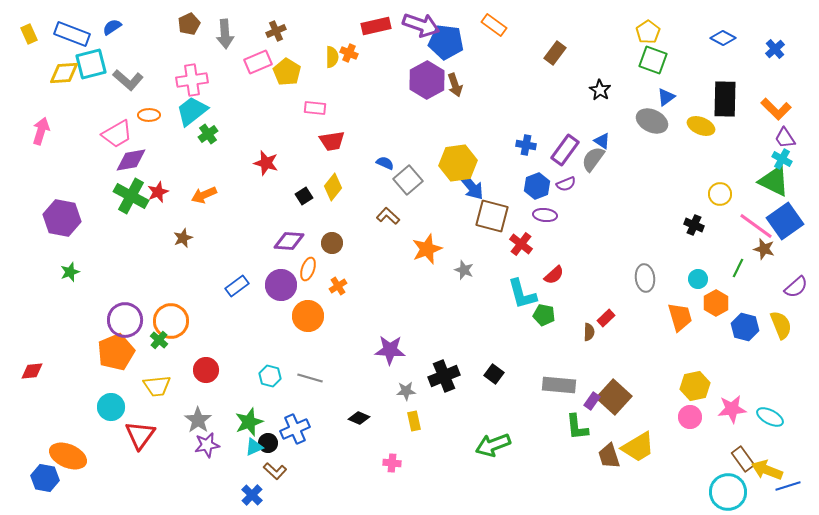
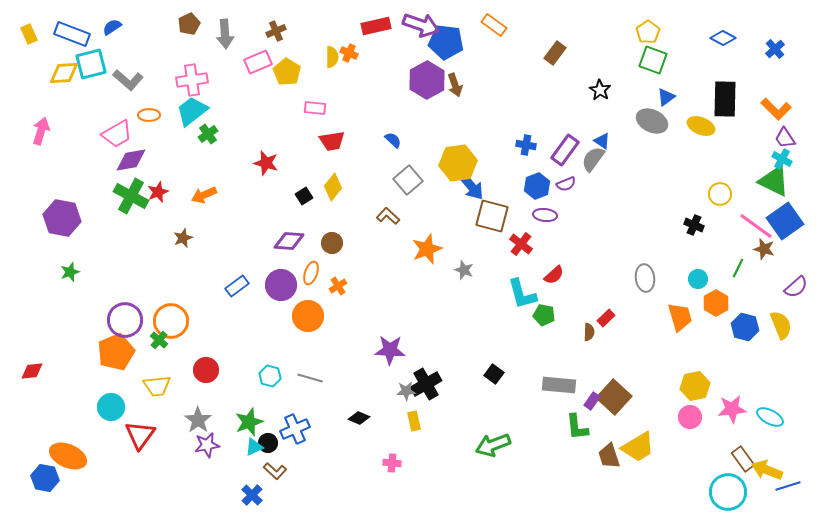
blue semicircle at (385, 163): moved 8 px right, 23 px up; rotated 18 degrees clockwise
orange ellipse at (308, 269): moved 3 px right, 4 px down
black cross at (444, 376): moved 18 px left, 8 px down; rotated 8 degrees counterclockwise
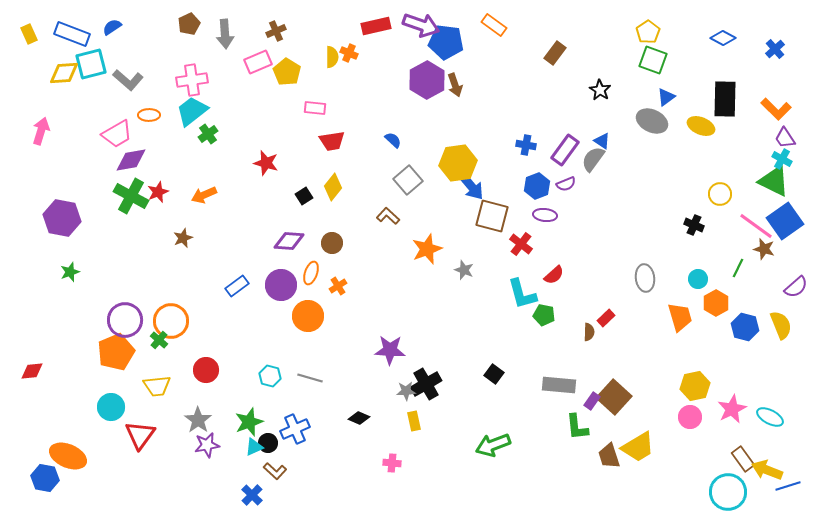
pink star at (732, 409): rotated 20 degrees counterclockwise
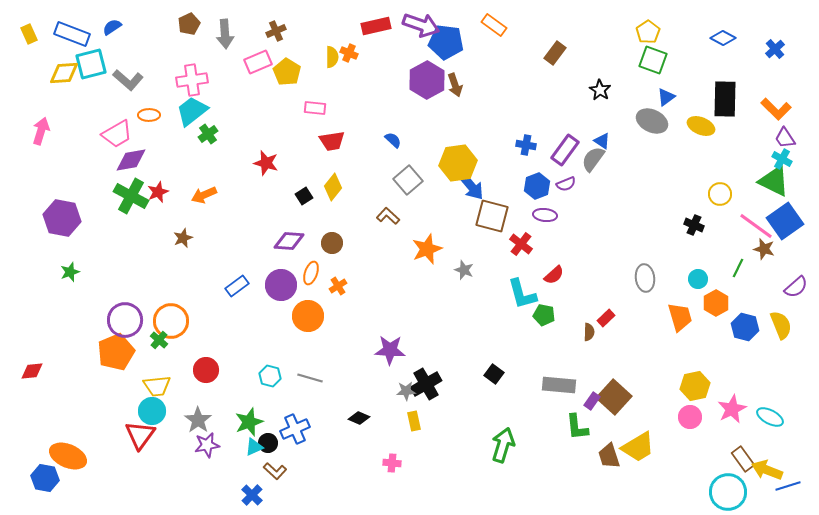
cyan circle at (111, 407): moved 41 px right, 4 px down
green arrow at (493, 445): moved 10 px right; rotated 128 degrees clockwise
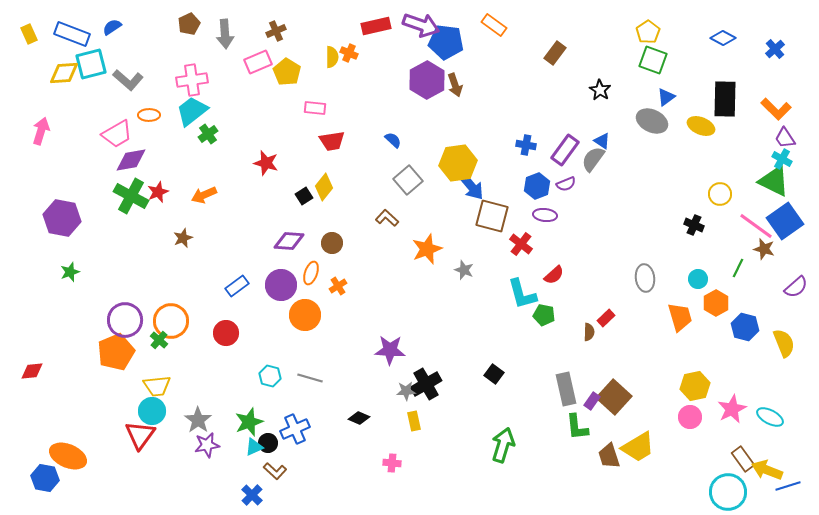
yellow diamond at (333, 187): moved 9 px left
brown L-shape at (388, 216): moved 1 px left, 2 px down
orange circle at (308, 316): moved 3 px left, 1 px up
yellow semicircle at (781, 325): moved 3 px right, 18 px down
red circle at (206, 370): moved 20 px right, 37 px up
gray rectangle at (559, 385): moved 7 px right, 4 px down; rotated 72 degrees clockwise
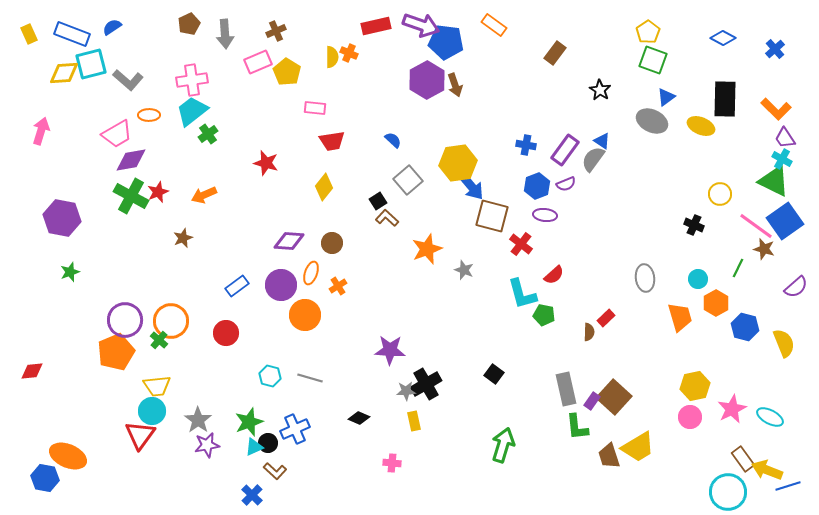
black square at (304, 196): moved 74 px right, 5 px down
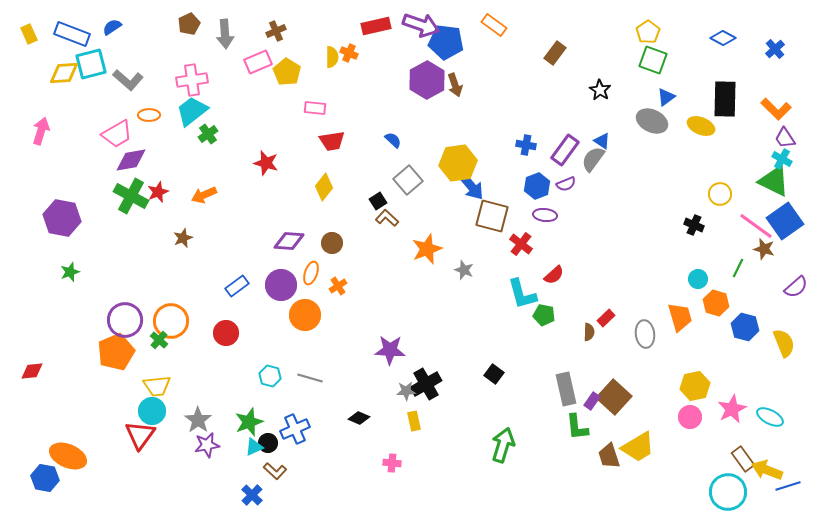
gray ellipse at (645, 278): moved 56 px down
orange hexagon at (716, 303): rotated 15 degrees counterclockwise
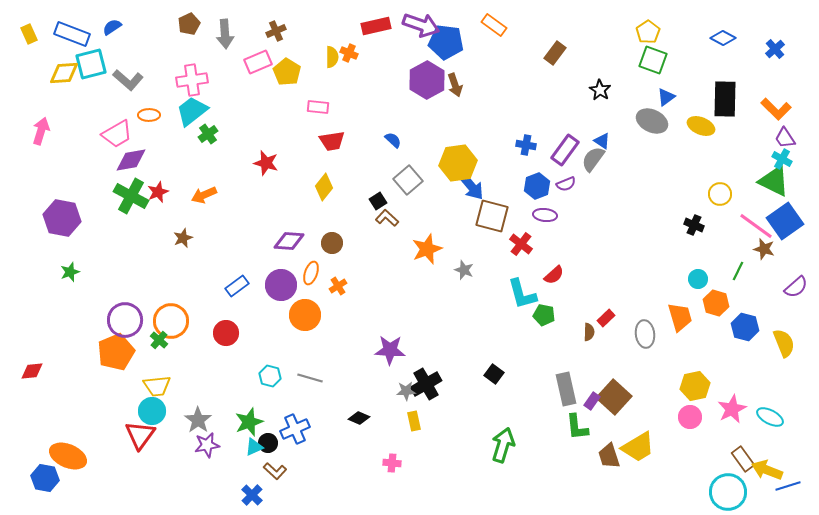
pink rectangle at (315, 108): moved 3 px right, 1 px up
green line at (738, 268): moved 3 px down
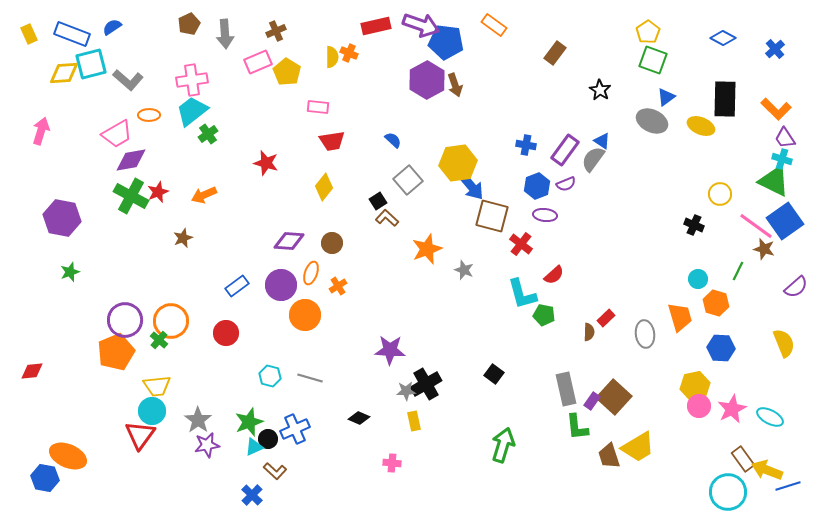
cyan cross at (782, 159): rotated 12 degrees counterclockwise
blue hexagon at (745, 327): moved 24 px left, 21 px down; rotated 12 degrees counterclockwise
pink circle at (690, 417): moved 9 px right, 11 px up
black circle at (268, 443): moved 4 px up
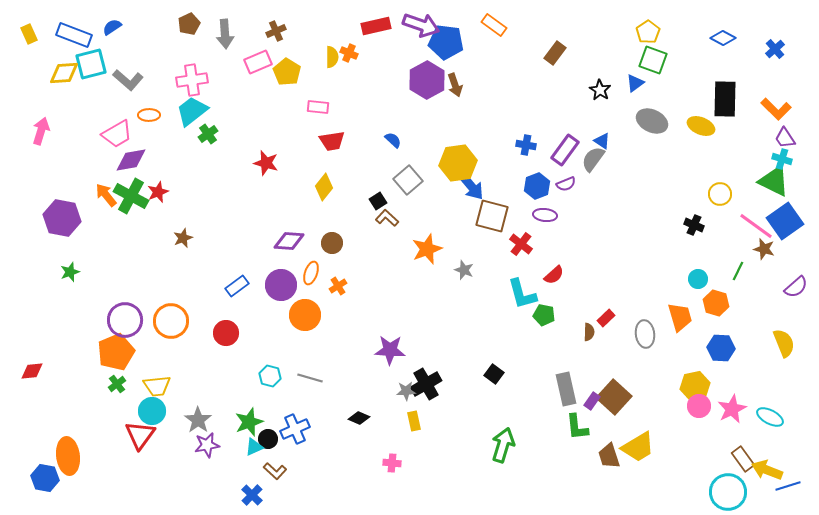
blue rectangle at (72, 34): moved 2 px right, 1 px down
blue triangle at (666, 97): moved 31 px left, 14 px up
orange arrow at (204, 195): moved 98 px left; rotated 75 degrees clockwise
green cross at (159, 340): moved 42 px left, 44 px down; rotated 12 degrees clockwise
orange ellipse at (68, 456): rotated 60 degrees clockwise
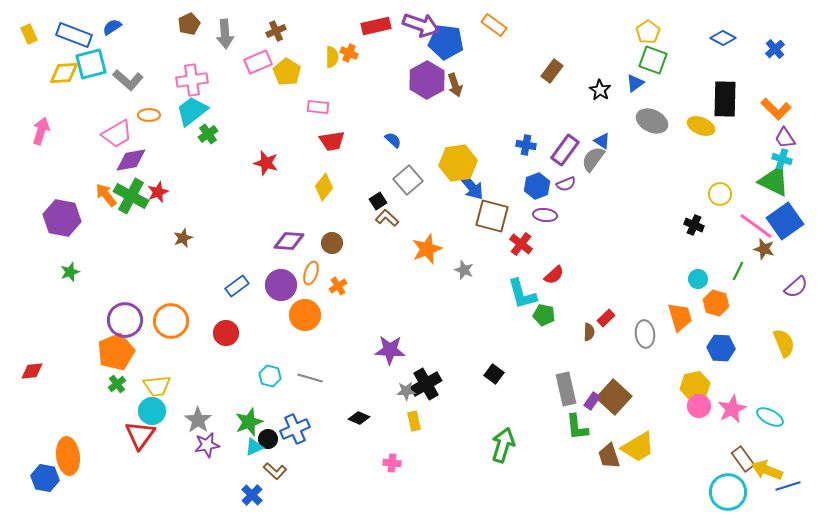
brown rectangle at (555, 53): moved 3 px left, 18 px down
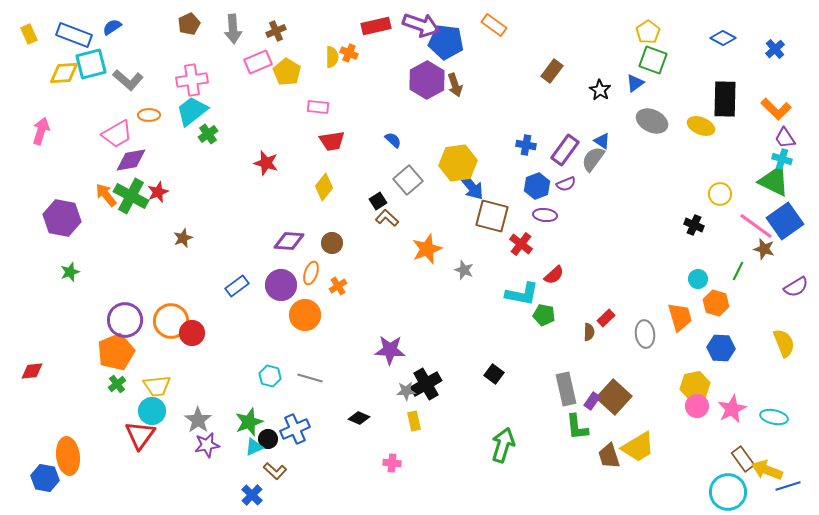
gray arrow at (225, 34): moved 8 px right, 5 px up
purple semicircle at (796, 287): rotated 10 degrees clockwise
cyan L-shape at (522, 294): rotated 64 degrees counterclockwise
red circle at (226, 333): moved 34 px left
pink circle at (699, 406): moved 2 px left
cyan ellipse at (770, 417): moved 4 px right; rotated 16 degrees counterclockwise
